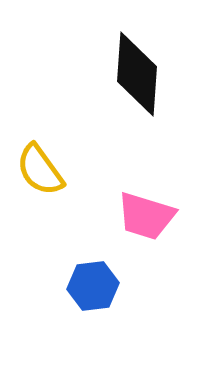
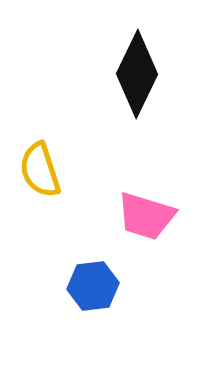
black diamond: rotated 22 degrees clockwise
yellow semicircle: rotated 18 degrees clockwise
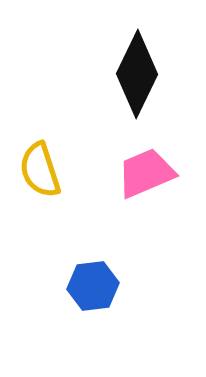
pink trapezoid: moved 43 px up; rotated 140 degrees clockwise
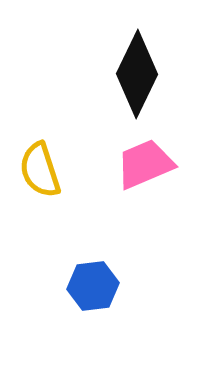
pink trapezoid: moved 1 px left, 9 px up
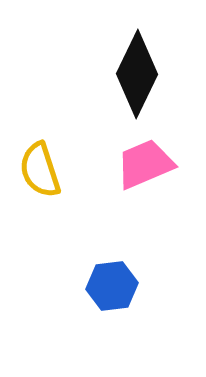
blue hexagon: moved 19 px right
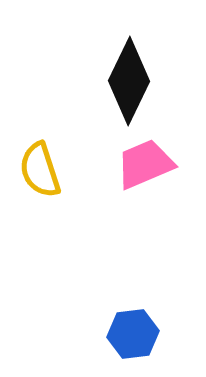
black diamond: moved 8 px left, 7 px down
blue hexagon: moved 21 px right, 48 px down
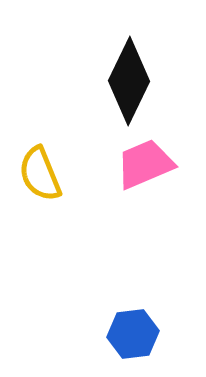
yellow semicircle: moved 4 px down; rotated 4 degrees counterclockwise
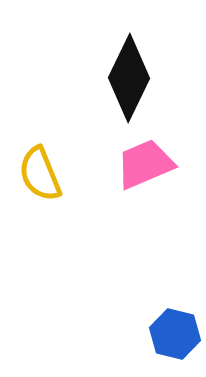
black diamond: moved 3 px up
blue hexagon: moved 42 px right; rotated 21 degrees clockwise
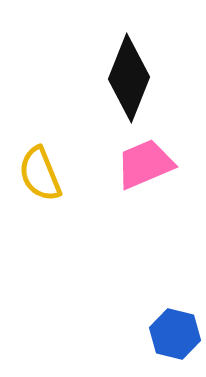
black diamond: rotated 4 degrees counterclockwise
